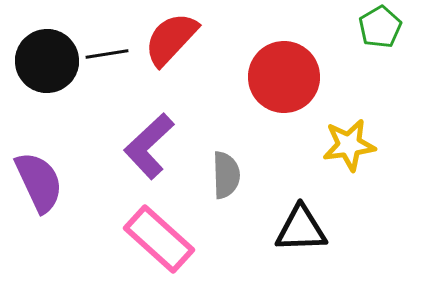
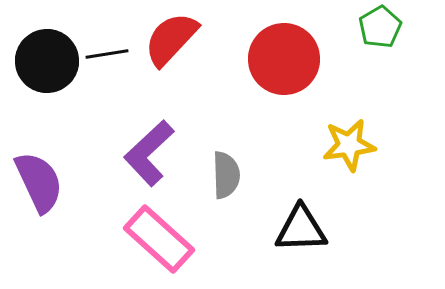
red circle: moved 18 px up
purple L-shape: moved 7 px down
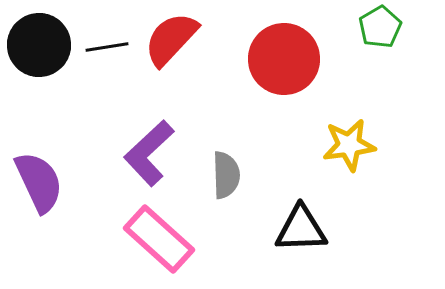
black line: moved 7 px up
black circle: moved 8 px left, 16 px up
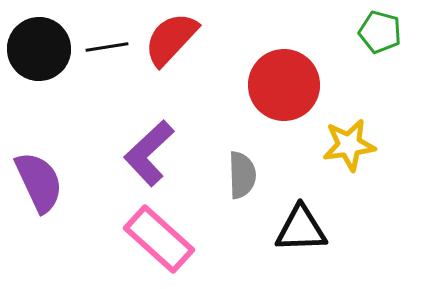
green pentagon: moved 5 px down; rotated 27 degrees counterclockwise
black circle: moved 4 px down
red circle: moved 26 px down
gray semicircle: moved 16 px right
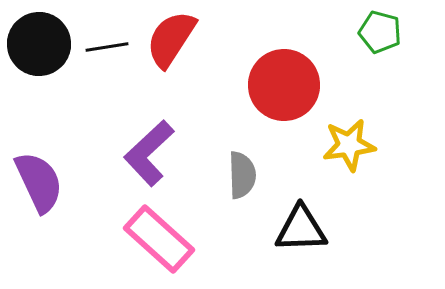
red semicircle: rotated 10 degrees counterclockwise
black circle: moved 5 px up
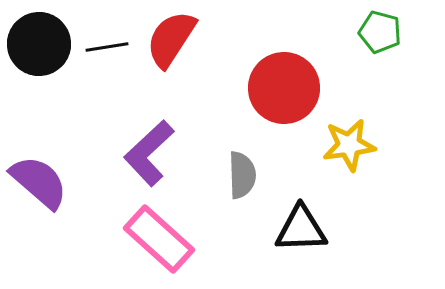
red circle: moved 3 px down
purple semicircle: rotated 24 degrees counterclockwise
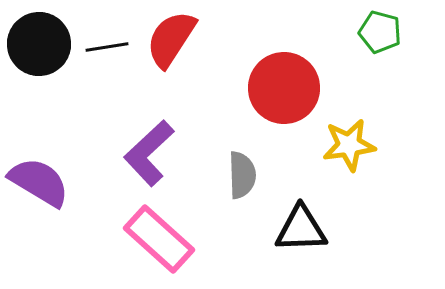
purple semicircle: rotated 10 degrees counterclockwise
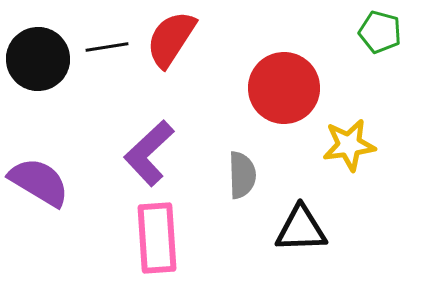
black circle: moved 1 px left, 15 px down
pink rectangle: moved 2 px left, 1 px up; rotated 44 degrees clockwise
